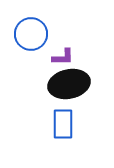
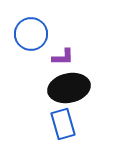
black ellipse: moved 4 px down
blue rectangle: rotated 16 degrees counterclockwise
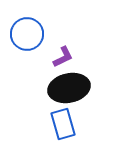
blue circle: moved 4 px left
purple L-shape: rotated 25 degrees counterclockwise
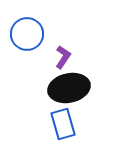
purple L-shape: rotated 30 degrees counterclockwise
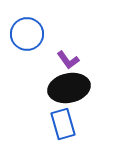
purple L-shape: moved 5 px right, 3 px down; rotated 110 degrees clockwise
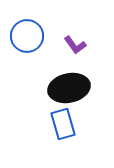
blue circle: moved 2 px down
purple L-shape: moved 7 px right, 15 px up
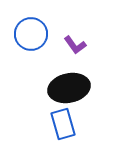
blue circle: moved 4 px right, 2 px up
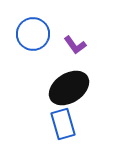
blue circle: moved 2 px right
black ellipse: rotated 21 degrees counterclockwise
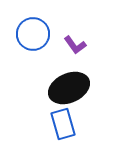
black ellipse: rotated 9 degrees clockwise
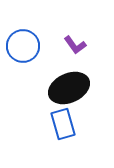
blue circle: moved 10 px left, 12 px down
